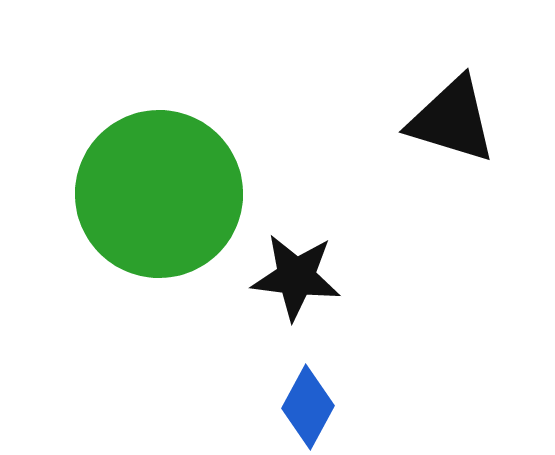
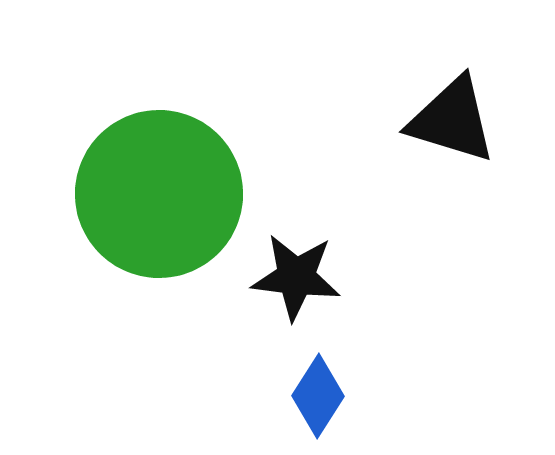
blue diamond: moved 10 px right, 11 px up; rotated 4 degrees clockwise
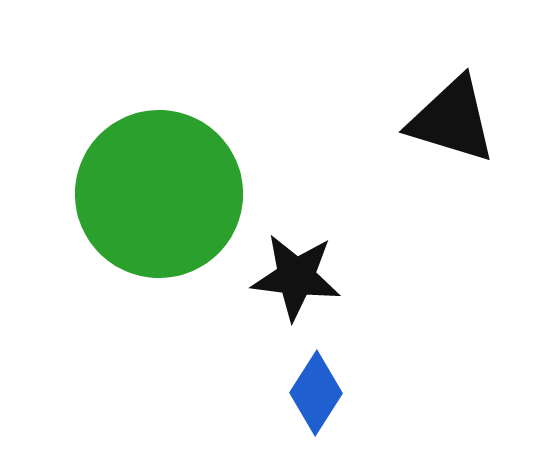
blue diamond: moved 2 px left, 3 px up
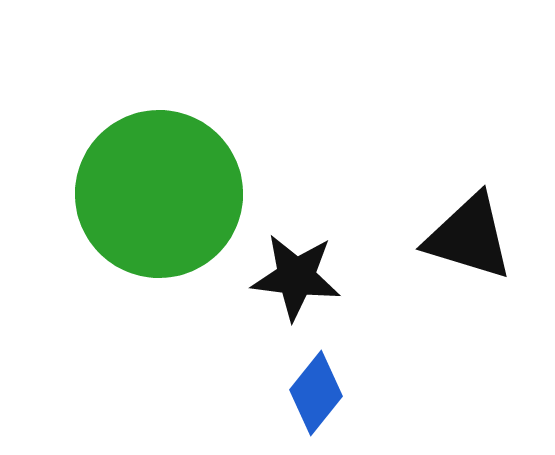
black triangle: moved 17 px right, 117 px down
blue diamond: rotated 6 degrees clockwise
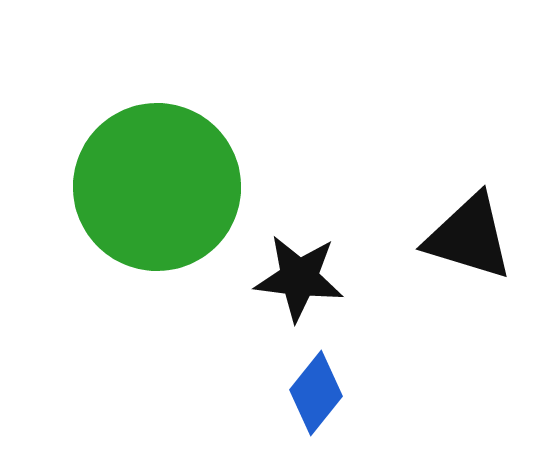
green circle: moved 2 px left, 7 px up
black star: moved 3 px right, 1 px down
